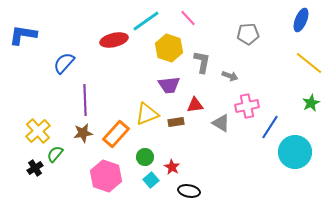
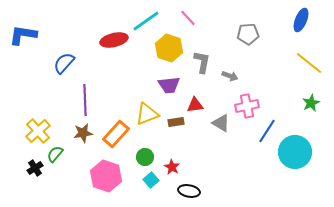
blue line: moved 3 px left, 4 px down
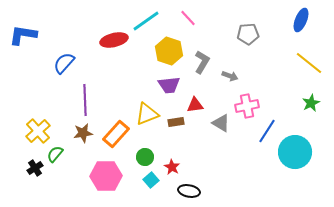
yellow hexagon: moved 3 px down
gray L-shape: rotated 20 degrees clockwise
pink hexagon: rotated 20 degrees counterclockwise
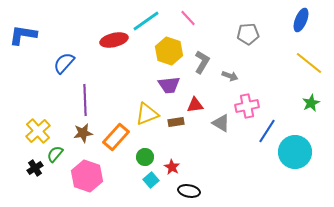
orange rectangle: moved 3 px down
pink hexagon: moved 19 px left; rotated 20 degrees clockwise
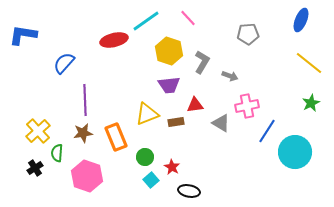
orange rectangle: rotated 64 degrees counterclockwise
green semicircle: moved 2 px right, 1 px up; rotated 36 degrees counterclockwise
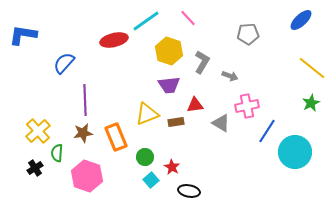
blue ellipse: rotated 25 degrees clockwise
yellow line: moved 3 px right, 5 px down
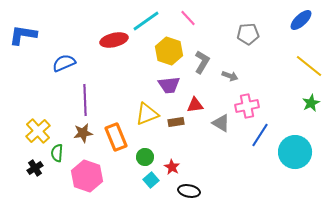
blue semicircle: rotated 25 degrees clockwise
yellow line: moved 3 px left, 2 px up
blue line: moved 7 px left, 4 px down
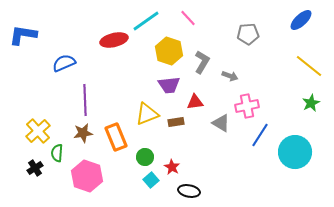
red triangle: moved 3 px up
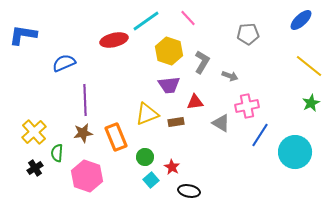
yellow cross: moved 4 px left, 1 px down
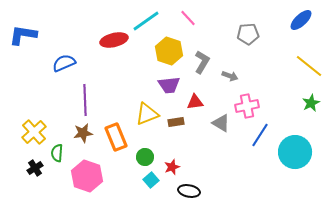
red star: rotated 21 degrees clockwise
